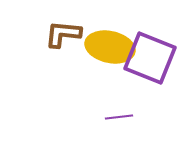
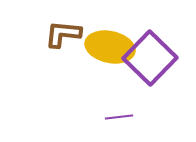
purple square: rotated 22 degrees clockwise
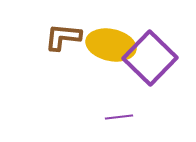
brown L-shape: moved 3 px down
yellow ellipse: moved 1 px right, 2 px up
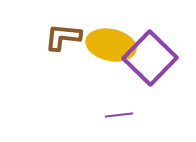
purple line: moved 2 px up
